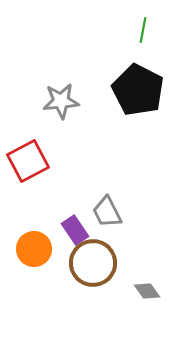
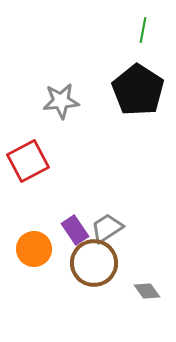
black pentagon: rotated 6 degrees clockwise
gray trapezoid: moved 16 px down; rotated 84 degrees clockwise
brown circle: moved 1 px right
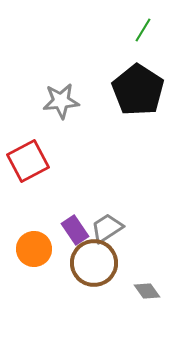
green line: rotated 20 degrees clockwise
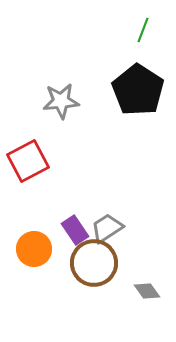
green line: rotated 10 degrees counterclockwise
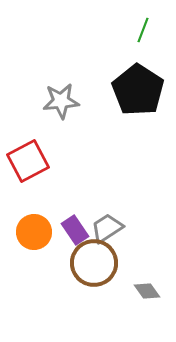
orange circle: moved 17 px up
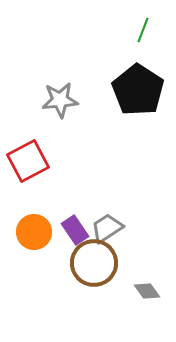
gray star: moved 1 px left, 1 px up
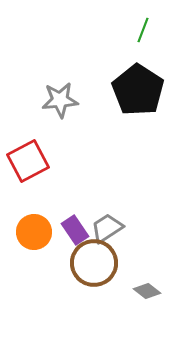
gray diamond: rotated 16 degrees counterclockwise
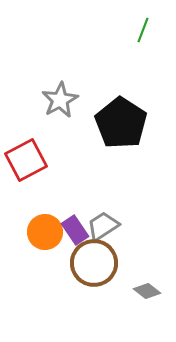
black pentagon: moved 17 px left, 33 px down
gray star: rotated 24 degrees counterclockwise
red square: moved 2 px left, 1 px up
gray trapezoid: moved 4 px left, 2 px up
orange circle: moved 11 px right
